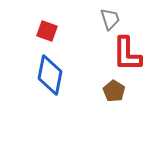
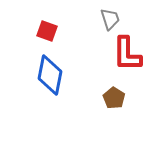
brown pentagon: moved 7 px down
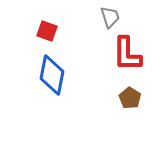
gray trapezoid: moved 2 px up
blue diamond: moved 2 px right
brown pentagon: moved 16 px right
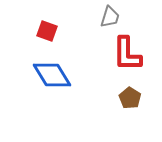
gray trapezoid: rotated 35 degrees clockwise
blue diamond: rotated 42 degrees counterclockwise
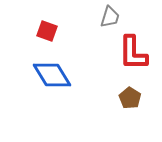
red L-shape: moved 6 px right, 1 px up
